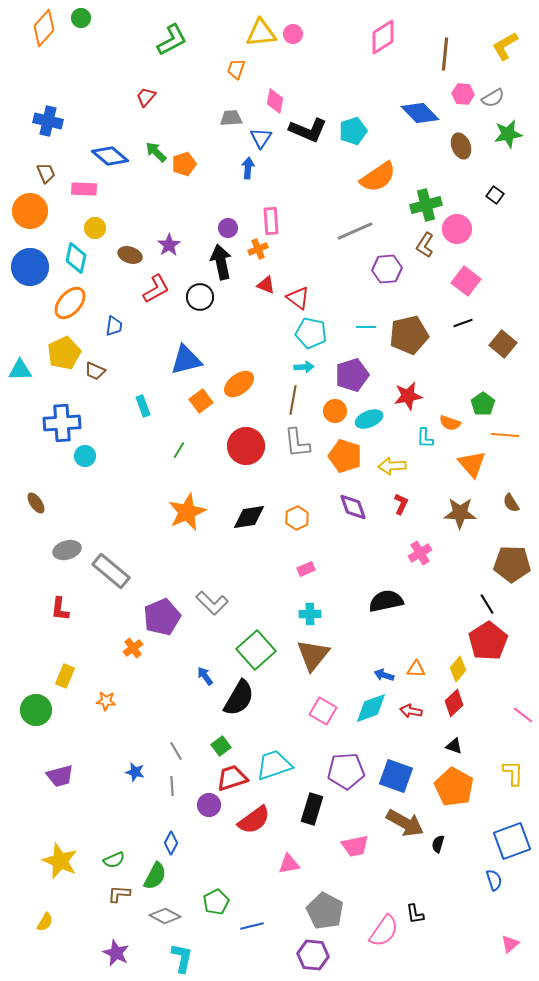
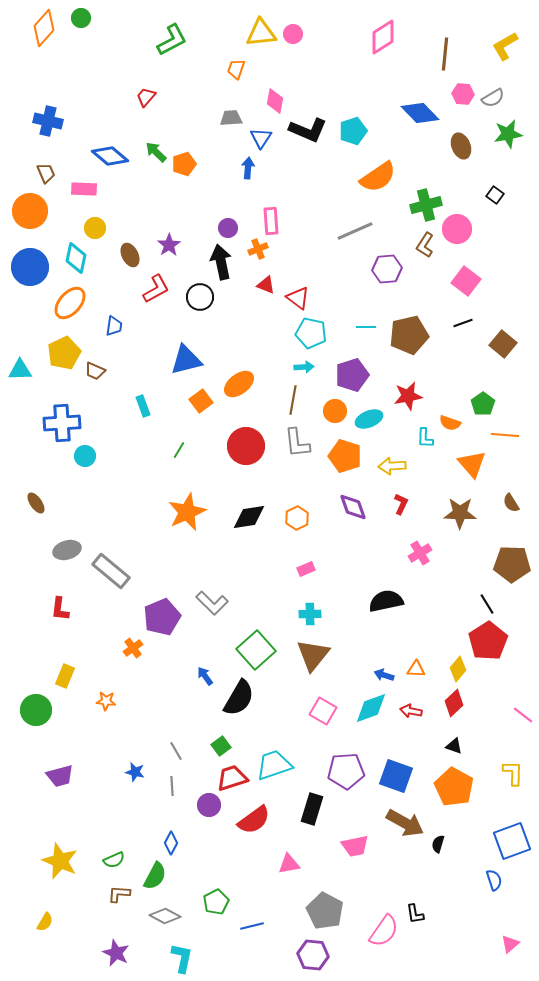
brown ellipse at (130, 255): rotated 45 degrees clockwise
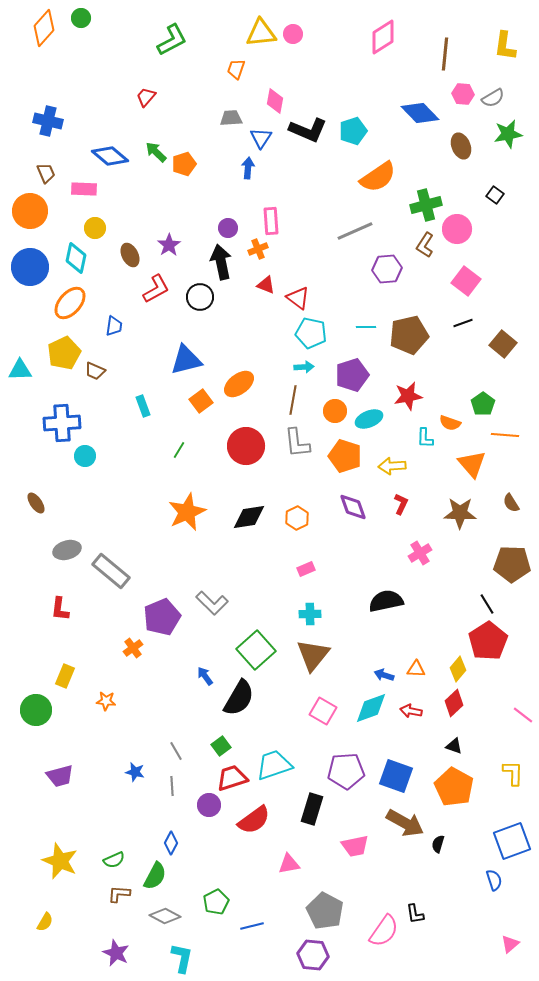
yellow L-shape at (505, 46): rotated 52 degrees counterclockwise
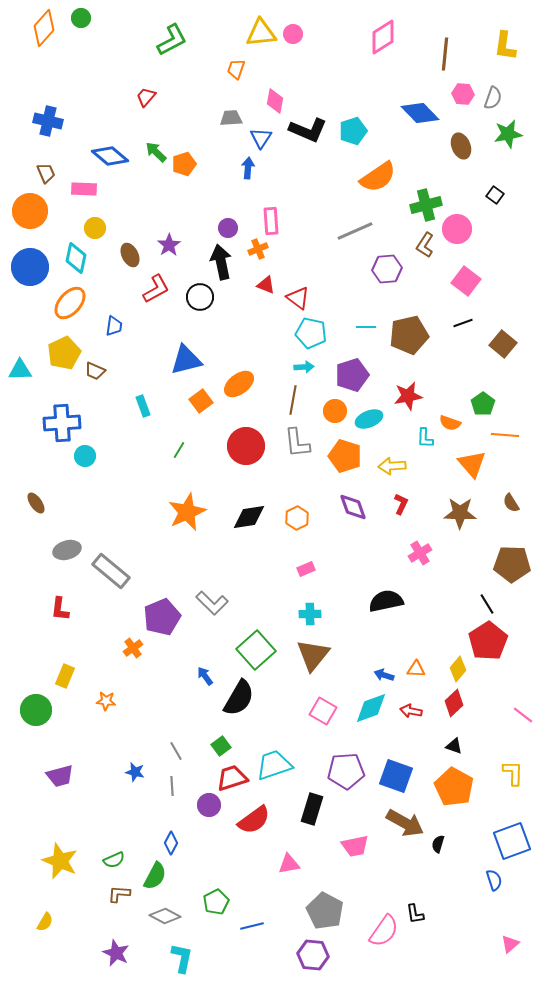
gray semicircle at (493, 98): rotated 40 degrees counterclockwise
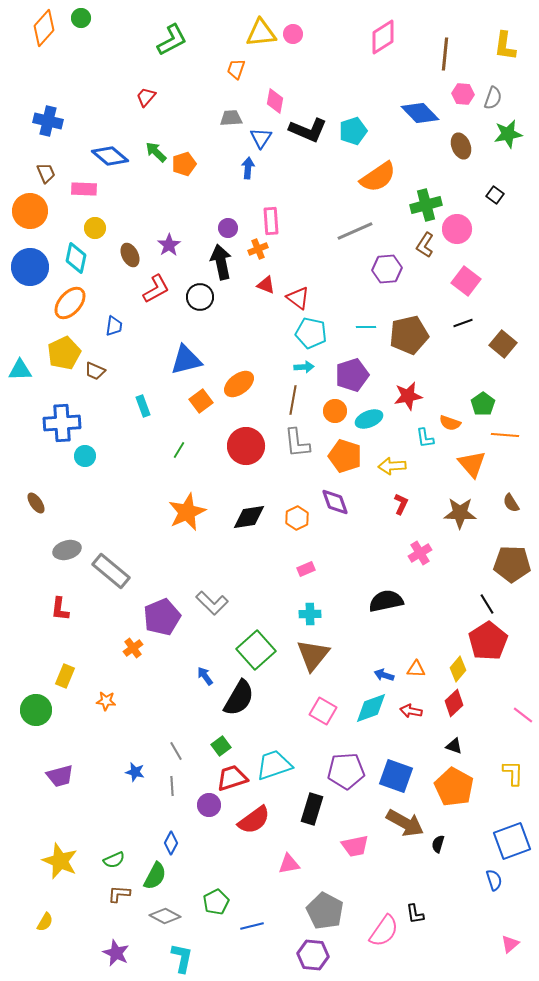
cyan L-shape at (425, 438): rotated 10 degrees counterclockwise
purple diamond at (353, 507): moved 18 px left, 5 px up
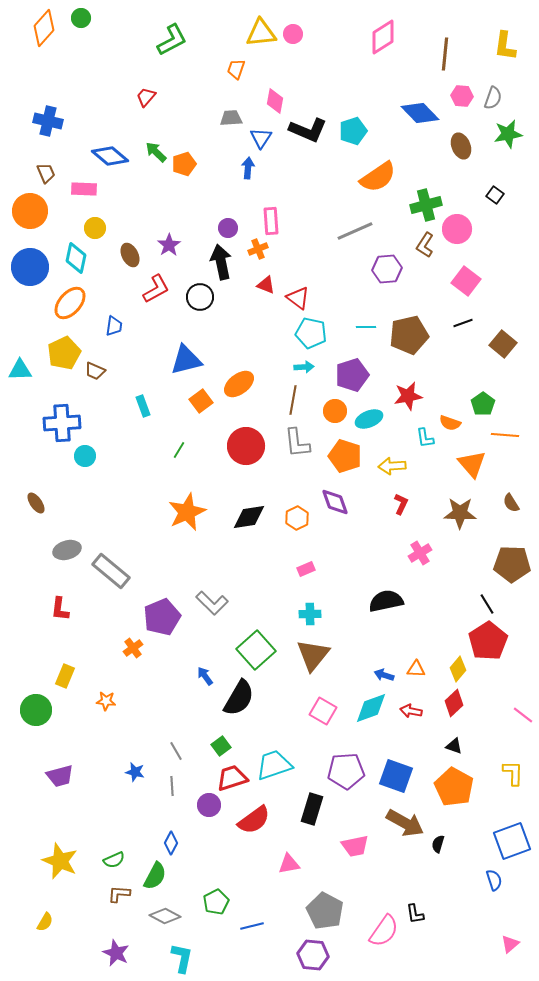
pink hexagon at (463, 94): moved 1 px left, 2 px down
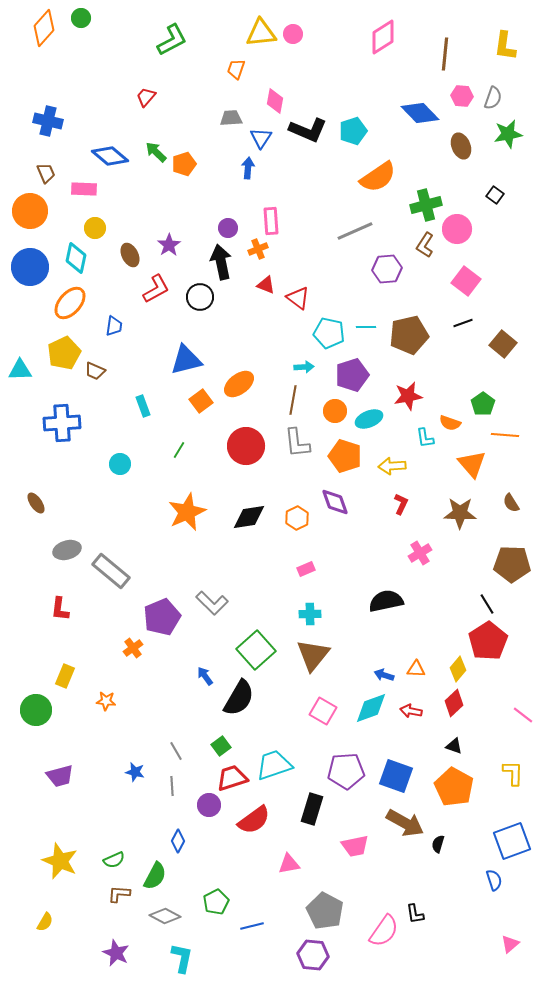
cyan pentagon at (311, 333): moved 18 px right
cyan circle at (85, 456): moved 35 px right, 8 px down
blue diamond at (171, 843): moved 7 px right, 2 px up
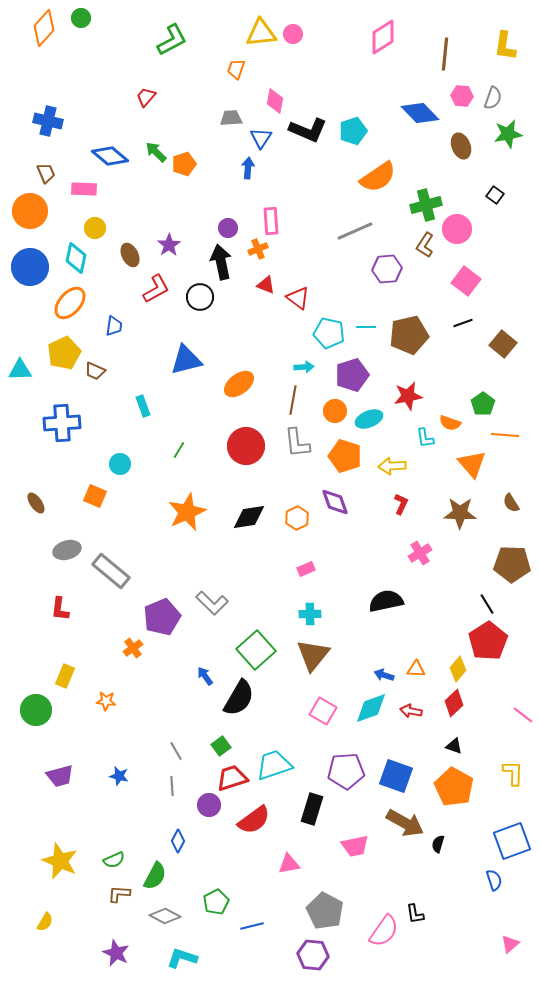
orange square at (201, 401): moved 106 px left, 95 px down; rotated 30 degrees counterclockwise
blue star at (135, 772): moved 16 px left, 4 px down
cyan L-shape at (182, 958): rotated 84 degrees counterclockwise
